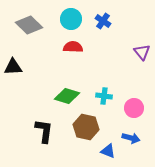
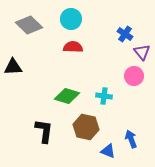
blue cross: moved 22 px right, 13 px down
pink circle: moved 32 px up
blue arrow: moved 1 px down; rotated 126 degrees counterclockwise
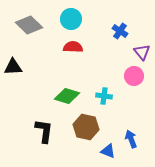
blue cross: moved 5 px left, 3 px up
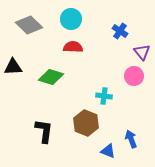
green diamond: moved 16 px left, 19 px up
brown hexagon: moved 4 px up; rotated 10 degrees clockwise
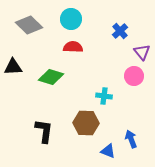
blue cross: rotated 14 degrees clockwise
brown hexagon: rotated 20 degrees counterclockwise
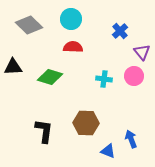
green diamond: moved 1 px left
cyan cross: moved 17 px up
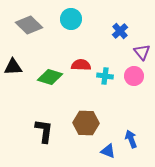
red semicircle: moved 8 px right, 18 px down
cyan cross: moved 1 px right, 3 px up
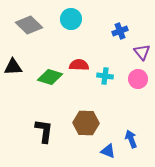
blue cross: rotated 21 degrees clockwise
red semicircle: moved 2 px left
pink circle: moved 4 px right, 3 px down
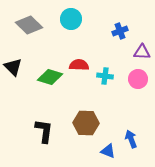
purple triangle: rotated 48 degrees counterclockwise
black triangle: rotated 48 degrees clockwise
